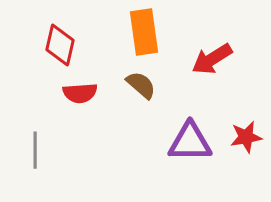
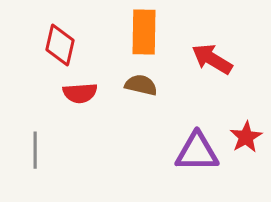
orange rectangle: rotated 9 degrees clockwise
red arrow: rotated 63 degrees clockwise
brown semicircle: rotated 28 degrees counterclockwise
red star: rotated 20 degrees counterclockwise
purple triangle: moved 7 px right, 10 px down
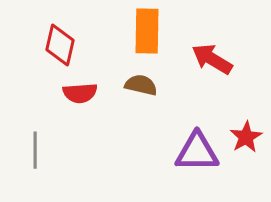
orange rectangle: moved 3 px right, 1 px up
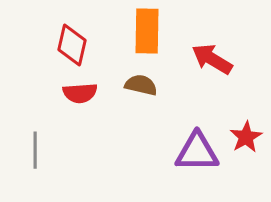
red diamond: moved 12 px right
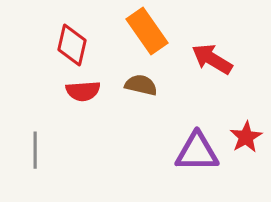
orange rectangle: rotated 36 degrees counterclockwise
red semicircle: moved 3 px right, 2 px up
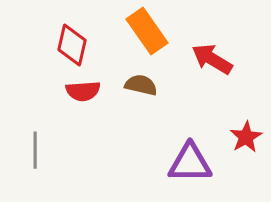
purple triangle: moved 7 px left, 11 px down
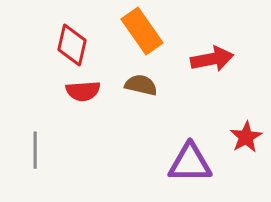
orange rectangle: moved 5 px left
red arrow: rotated 138 degrees clockwise
